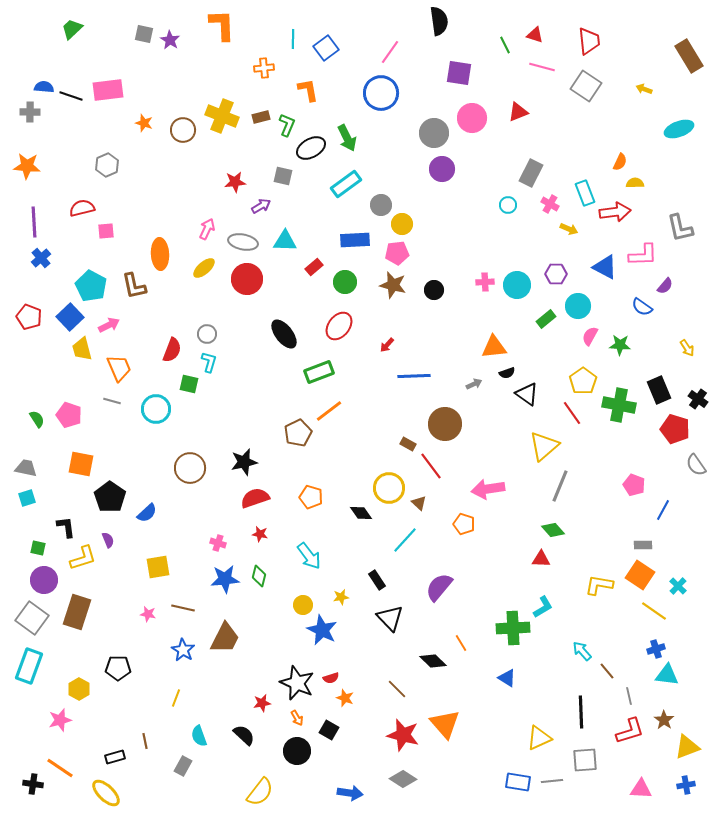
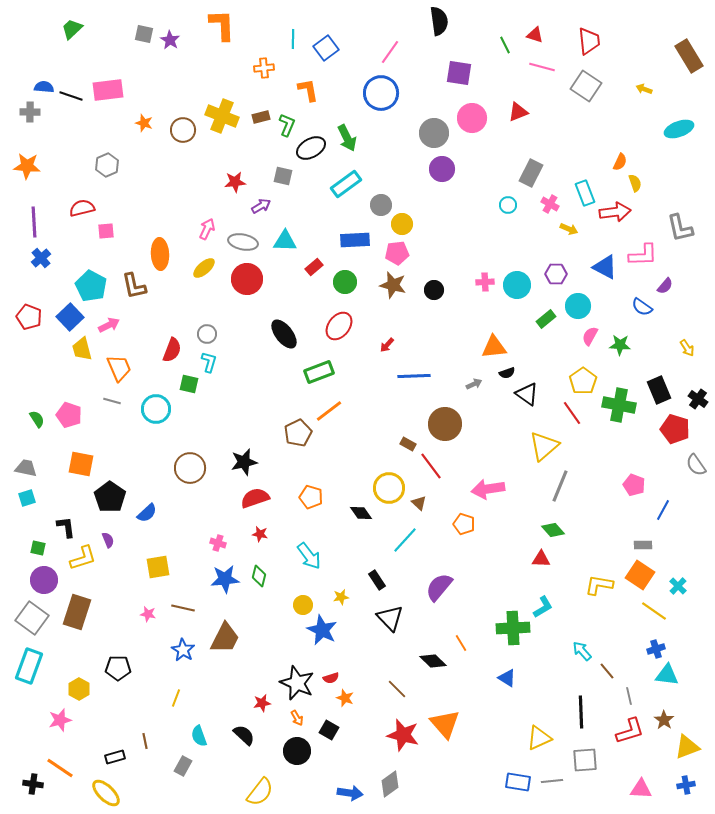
yellow semicircle at (635, 183): rotated 72 degrees clockwise
gray diamond at (403, 779): moved 13 px left, 5 px down; rotated 68 degrees counterclockwise
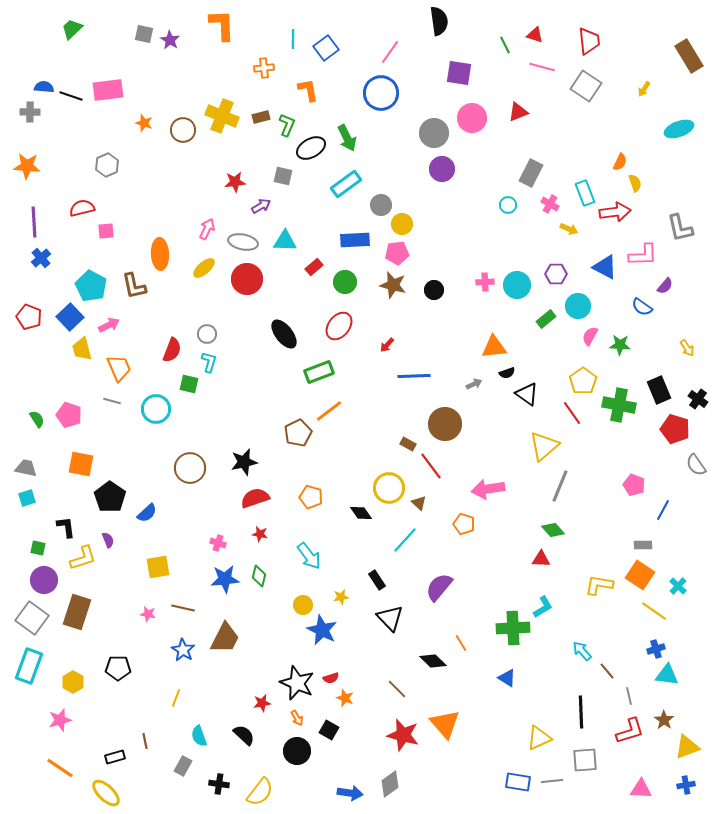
yellow arrow at (644, 89): rotated 77 degrees counterclockwise
yellow hexagon at (79, 689): moved 6 px left, 7 px up
black cross at (33, 784): moved 186 px right
